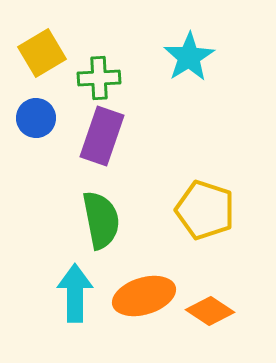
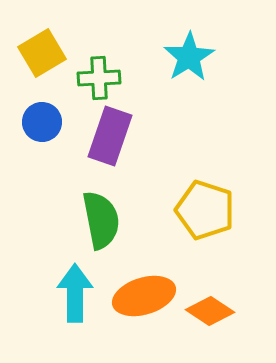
blue circle: moved 6 px right, 4 px down
purple rectangle: moved 8 px right
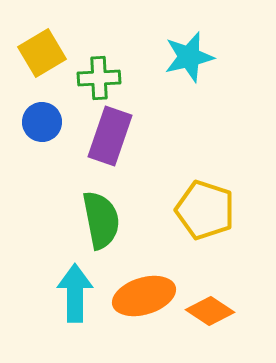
cyan star: rotated 18 degrees clockwise
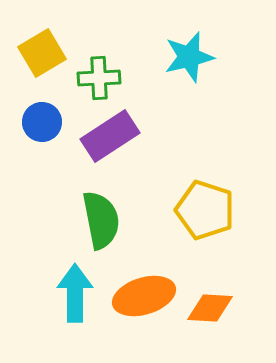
purple rectangle: rotated 38 degrees clockwise
orange diamond: moved 3 px up; rotated 30 degrees counterclockwise
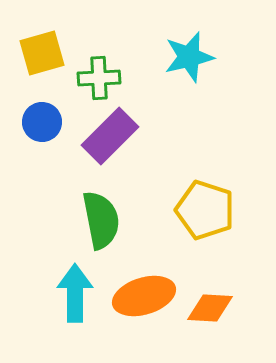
yellow square: rotated 15 degrees clockwise
purple rectangle: rotated 12 degrees counterclockwise
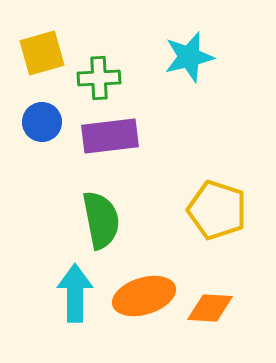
purple rectangle: rotated 38 degrees clockwise
yellow pentagon: moved 12 px right
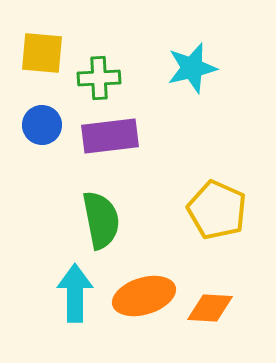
yellow square: rotated 21 degrees clockwise
cyan star: moved 3 px right, 11 px down
blue circle: moved 3 px down
yellow pentagon: rotated 6 degrees clockwise
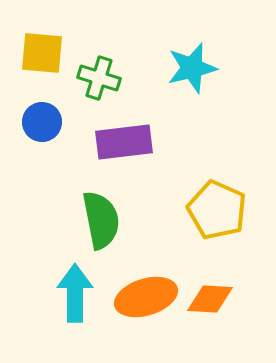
green cross: rotated 21 degrees clockwise
blue circle: moved 3 px up
purple rectangle: moved 14 px right, 6 px down
orange ellipse: moved 2 px right, 1 px down
orange diamond: moved 9 px up
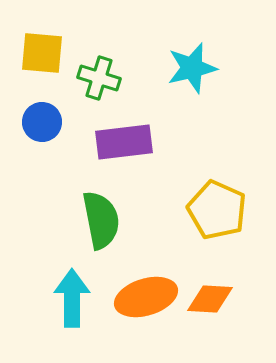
cyan arrow: moved 3 px left, 5 px down
